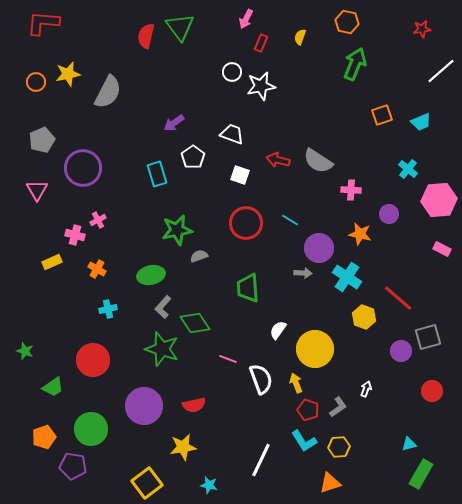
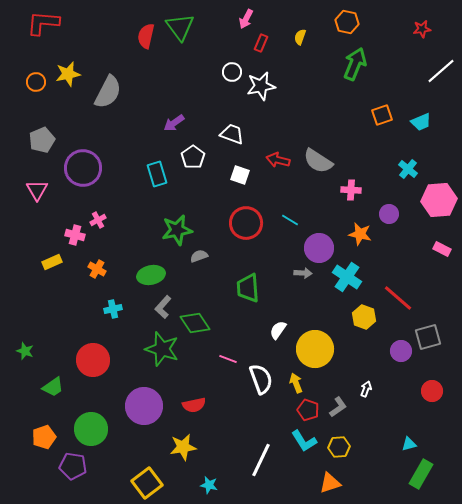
cyan cross at (108, 309): moved 5 px right
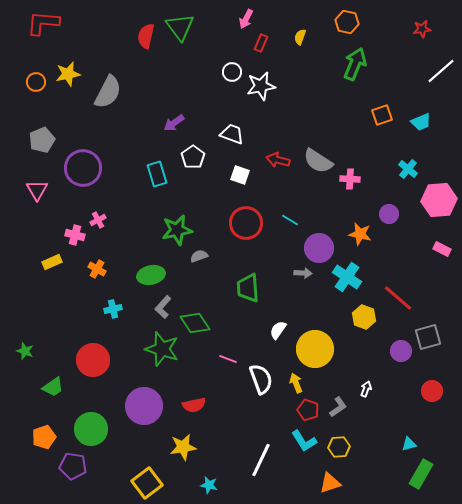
pink cross at (351, 190): moved 1 px left, 11 px up
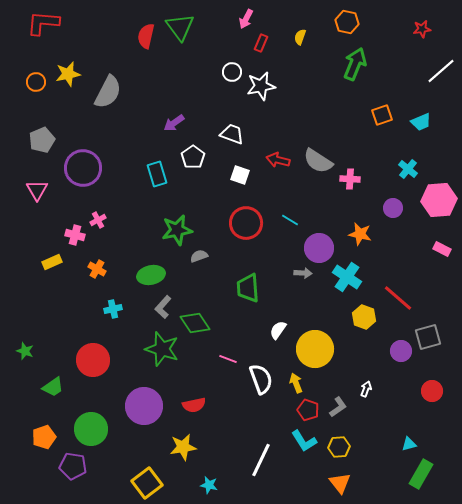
purple circle at (389, 214): moved 4 px right, 6 px up
orange triangle at (330, 483): moved 10 px right; rotated 50 degrees counterclockwise
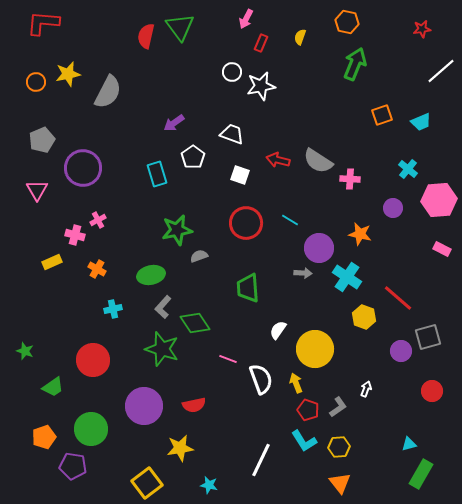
yellow star at (183, 447): moved 3 px left, 1 px down
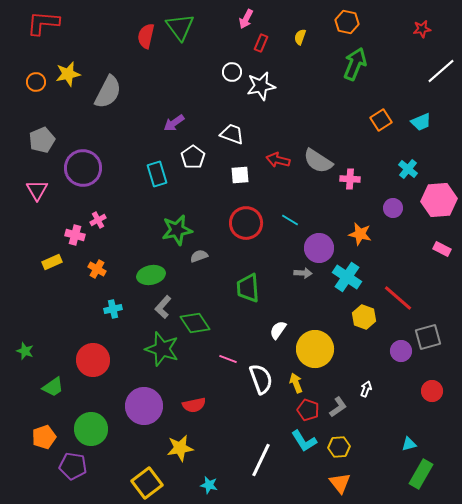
orange square at (382, 115): moved 1 px left, 5 px down; rotated 15 degrees counterclockwise
white square at (240, 175): rotated 24 degrees counterclockwise
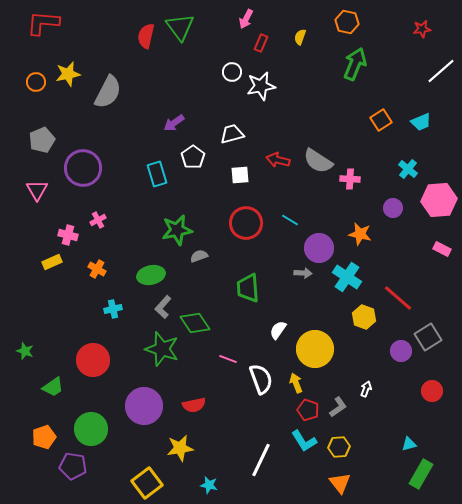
white trapezoid at (232, 134): rotated 35 degrees counterclockwise
pink cross at (75, 235): moved 7 px left
gray square at (428, 337): rotated 16 degrees counterclockwise
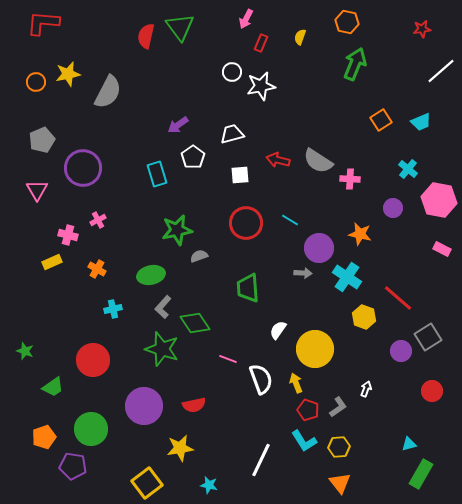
purple arrow at (174, 123): moved 4 px right, 2 px down
pink hexagon at (439, 200): rotated 16 degrees clockwise
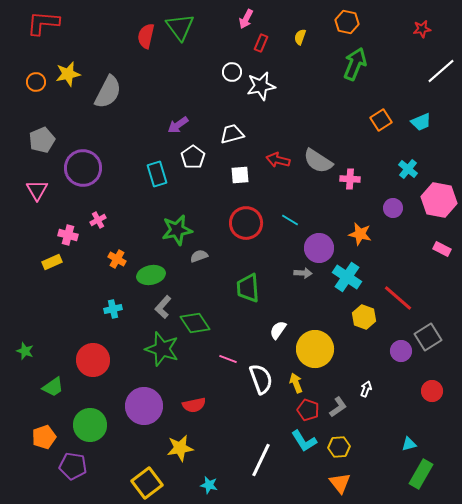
orange cross at (97, 269): moved 20 px right, 10 px up
green circle at (91, 429): moved 1 px left, 4 px up
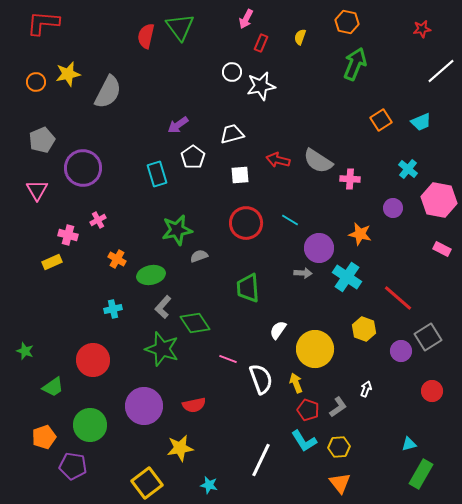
yellow hexagon at (364, 317): moved 12 px down
